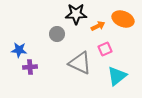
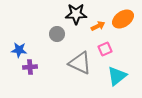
orange ellipse: rotated 55 degrees counterclockwise
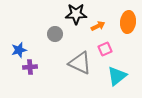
orange ellipse: moved 5 px right, 3 px down; rotated 50 degrees counterclockwise
gray circle: moved 2 px left
blue star: rotated 21 degrees counterclockwise
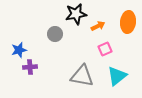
black star: rotated 10 degrees counterclockwise
gray triangle: moved 2 px right, 13 px down; rotated 15 degrees counterclockwise
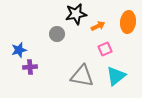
gray circle: moved 2 px right
cyan triangle: moved 1 px left
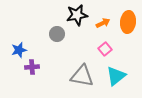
black star: moved 1 px right, 1 px down
orange arrow: moved 5 px right, 3 px up
pink square: rotated 16 degrees counterclockwise
purple cross: moved 2 px right
